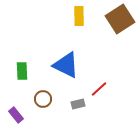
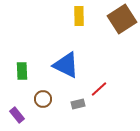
brown square: moved 2 px right
purple rectangle: moved 1 px right
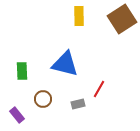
blue triangle: moved 1 px left, 1 px up; rotated 12 degrees counterclockwise
red line: rotated 18 degrees counterclockwise
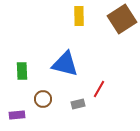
purple rectangle: rotated 56 degrees counterclockwise
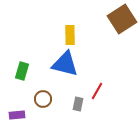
yellow rectangle: moved 9 px left, 19 px down
green rectangle: rotated 18 degrees clockwise
red line: moved 2 px left, 2 px down
gray rectangle: rotated 64 degrees counterclockwise
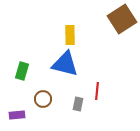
red line: rotated 24 degrees counterclockwise
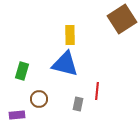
brown circle: moved 4 px left
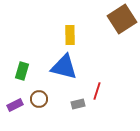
blue triangle: moved 1 px left, 3 px down
red line: rotated 12 degrees clockwise
gray rectangle: rotated 64 degrees clockwise
purple rectangle: moved 2 px left, 10 px up; rotated 21 degrees counterclockwise
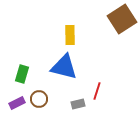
green rectangle: moved 3 px down
purple rectangle: moved 2 px right, 2 px up
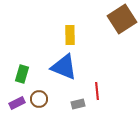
blue triangle: rotated 8 degrees clockwise
red line: rotated 24 degrees counterclockwise
